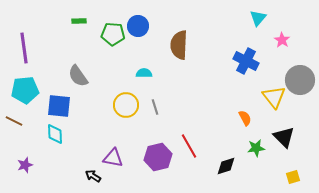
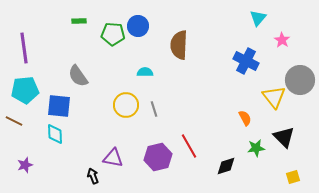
cyan semicircle: moved 1 px right, 1 px up
gray line: moved 1 px left, 2 px down
black arrow: rotated 35 degrees clockwise
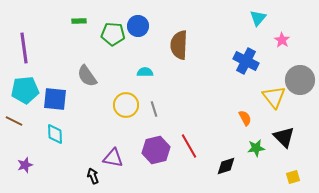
gray semicircle: moved 9 px right
blue square: moved 4 px left, 7 px up
purple hexagon: moved 2 px left, 7 px up
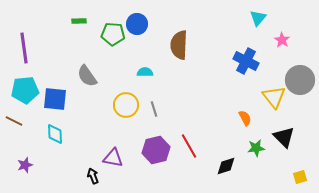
blue circle: moved 1 px left, 2 px up
yellow square: moved 7 px right
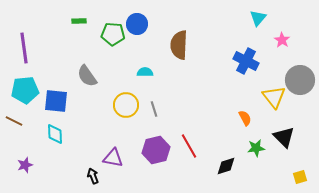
blue square: moved 1 px right, 2 px down
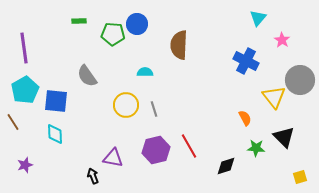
cyan pentagon: rotated 24 degrees counterclockwise
brown line: moved 1 px left, 1 px down; rotated 30 degrees clockwise
green star: rotated 12 degrees clockwise
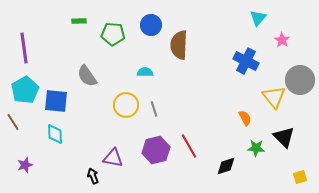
blue circle: moved 14 px right, 1 px down
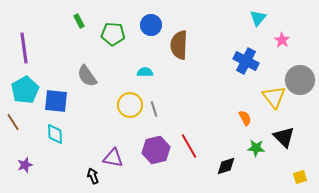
green rectangle: rotated 64 degrees clockwise
yellow circle: moved 4 px right
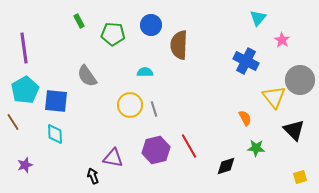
black triangle: moved 10 px right, 7 px up
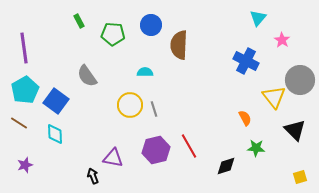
blue square: rotated 30 degrees clockwise
brown line: moved 6 px right, 1 px down; rotated 24 degrees counterclockwise
black triangle: moved 1 px right
